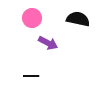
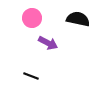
black line: rotated 21 degrees clockwise
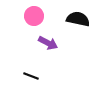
pink circle: moved 2 px right, 2 px up
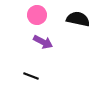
pink circle: moved 3 px right, 1 px up
purple arrow: moved 5 px left, 1 px up
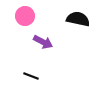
pink circle: moved 12 px left, 1 px down
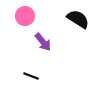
black semicircle: rotated 20 degrees clockwise
purple arrow: rotated 24 degrees clockwise
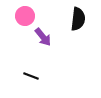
black semicircle: rotated 65 degrees clockwise
purple arrow: moved 5 px up
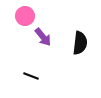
black semicircle: moved 2 px right, 24 px down
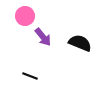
black semicircle: rotated 75 degrees counterclockwise
black line: moved 1 px left
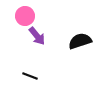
purple arrow: moved 6 px left, 1 px up
black semicircle: moved 2 px up; rotated 40 degrees counterclockwise
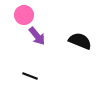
pink circle: moved 1 px left, 1 px up
black semicircle: rotated 40 degrees clockwise
